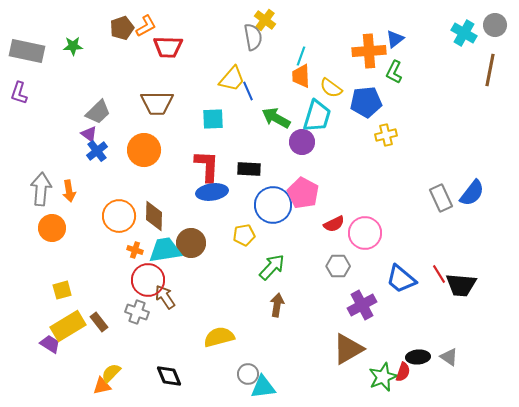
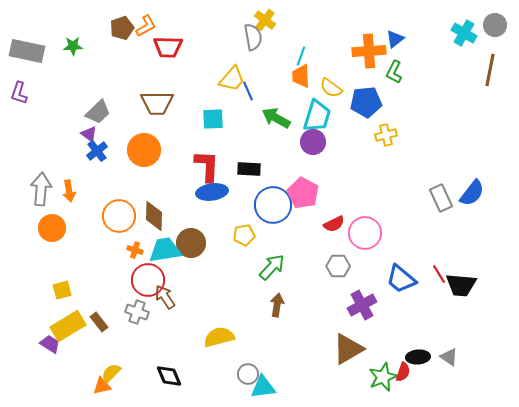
purple circle at (302, 142): moved 11 px right
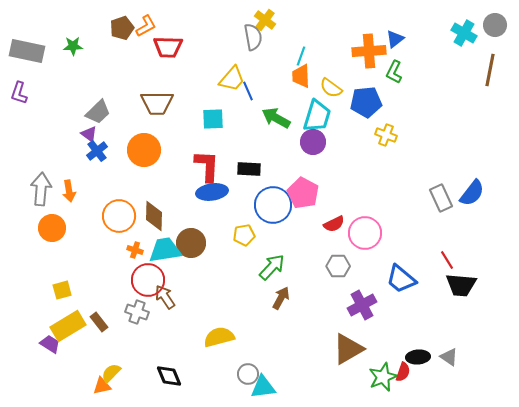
yellow cross at (386, 135): rotated 35 degrees clockwise
red line at (439, 274): moved 8 px right, 14 px up
brown arrow at (277, 305): moved 4 px right, 7 px up; rotated 20 degrees clockwise
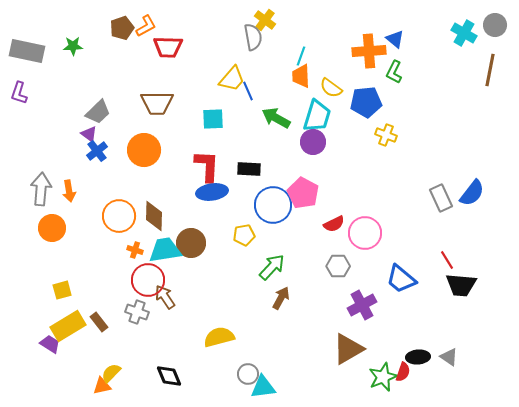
blue triangle at (395, 39): rotated 42 degrees counterclockwise
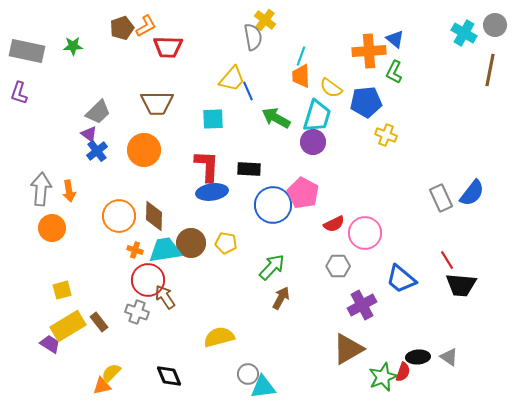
yellow pentagon at (244, 235): moved 18 px left, 8 px down; rotated 20 degrees clockwise
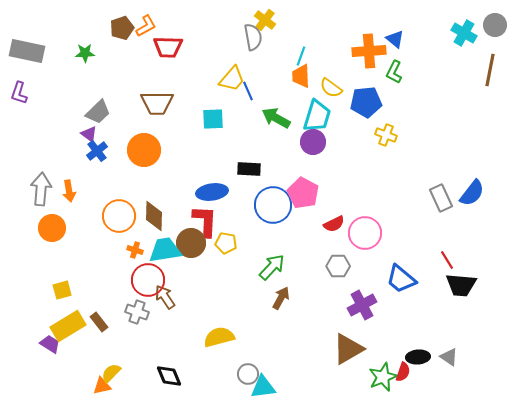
green star at (73, 46): moved 12 px right, 7 px down
red L-shape at (207, 166): moved 2 px left, 55 px down
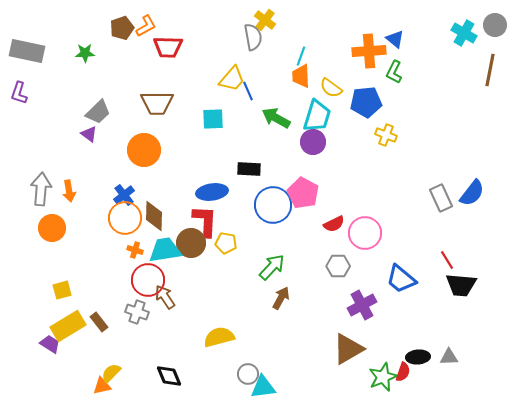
blue cross at (97, 151): moved 27 px right, 44 px down
orange circle at (119, 216): moved 6 px right, 2 px down
gray triangle at (449, 357): rotated 36 degrees counterclockwise
